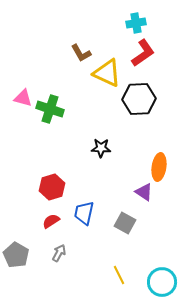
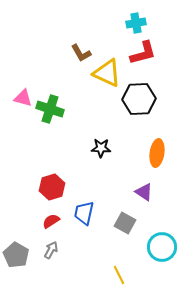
red L-shape: rotated 20 degrees clockwise
orange ellipse: moved 2 px left, 14 px up
gray arrow: moved 8 px left, 3 px up
cyan circle: moved 35 px up
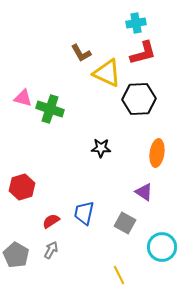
red hexagon: moved 30 px left
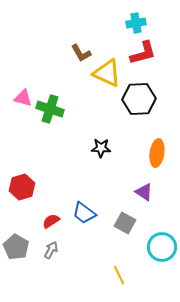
blue trapezoid: rotated 65 degrees counterclockwise
gray pentagon: moved 8 px up
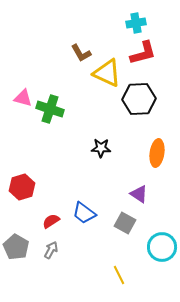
purple triangle: moved 5 px left, 2 px down
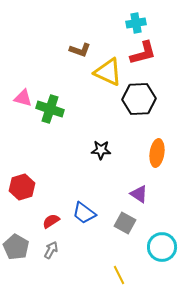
brown L-shape: moved 1 px left, 3 px up; rotated 40 degrees counterclockwise
yellow triangle: moved 1 px right, 1 px up
black star: moved 2 px down
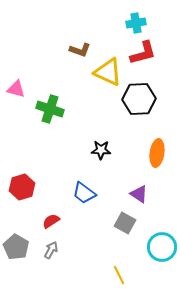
pink triangle: moved 7 px left, 9 px up
blue trapezoid: moved 20 px up
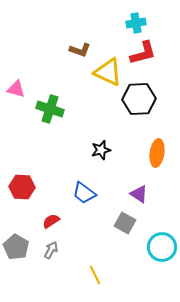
black star: rotated 18 degrees counterclockwise
red hexagon: rotated 20 degrees clockwise
yellow line: moved 24 px left
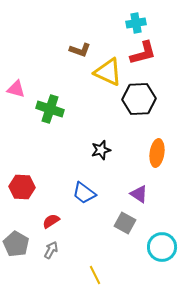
gray pentagon: moved 3 px up
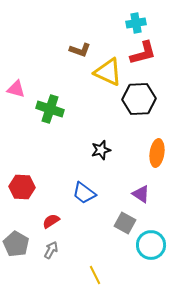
purple triangle: moved 2 px right
cyan circle: moved 11 px left, 2 px up
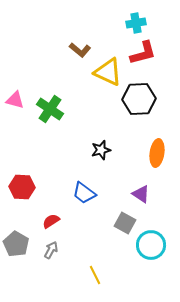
brown L-shape: rotated 20 degrees clockwise
pink triangle: moved 1 px left, 11 px down
green cross: rotated 16 degrees clockwise
